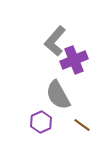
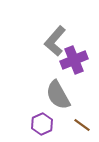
purple hexagon: moved 1 px right, 2 px down
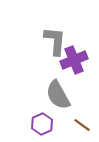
gray L-shape: rotated 144 degrees clockwise
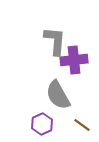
purple cross: rotated 16 degrees clockwise
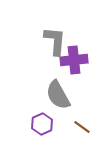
brown line: moved 2 px down
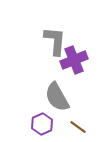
purple cross: rotated 16 degrees counterclockwise
gray semicircle: moved 1 px left, 2 px down
brown line: moved 4 px left
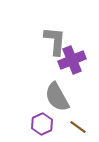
purple cross: moved 2 px left
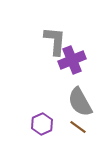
gray semicircle: moved 23 px right, 5 px down
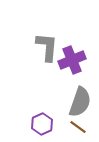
gray L-shape: moved 8 px left, 6 px down
gray semicircle: rotated 132 degrees counterclockwise
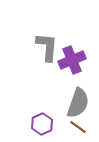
gray semicircle: moved 2 px left, 1 px down
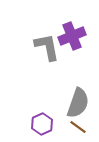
gray L-shape: rotated 16 degrees counterclockwise
purple cross: moved 24 px up
